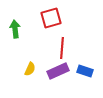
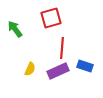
green arrow: rotated 30 degrees counterclockwise
blue rectangle: moved 5 px up
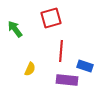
red line: moved 1 px left, 3 px down
purple rectangle: moved 9 px right, 9 px down; rotated 30 degrees clockwise
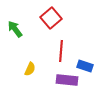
red square: rotated 25 degrees counterclockwise
